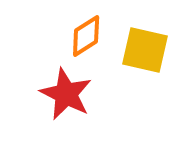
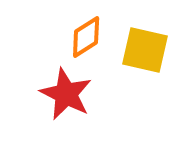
orange diamond: moved 1 px down
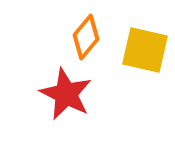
orange diamond: rotated 18 degrees counterclockwise
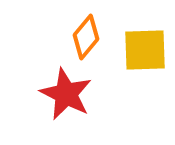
yellow square: rotated 15 degrees counterclockwise
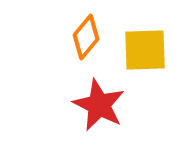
red star: moved 33 px right, 11 px down
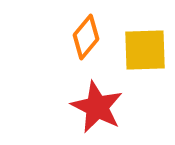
red star: moved 2 px left, 2 px down
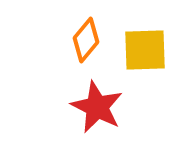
orange diamond: moved 3 px down
